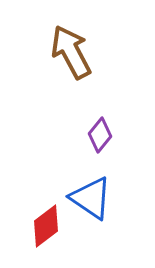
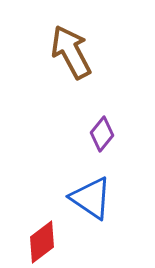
purple diamond: moved 2 px right, 1 px up
red diamond: moved 4 px left, 16 px down
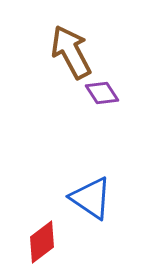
purple diamond: moved 41 px up; rotated 72 degrees counterclockwise
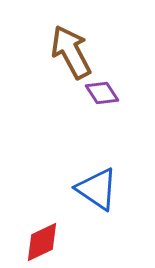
blue triangle: moved 6 px right, 9 px up
red diamond: rotated 12 degrees clockwise
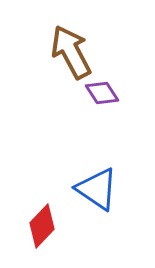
red diamond: moved 16 px up; rotated 21 degrees counterclockwise
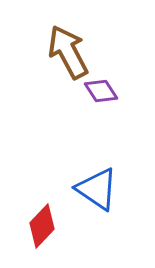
brown arrow: moved 3 px left
purple diamond: moved 1 px left, 2 px up
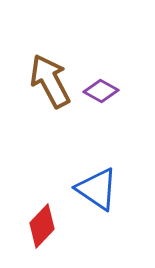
brown arrow: moved 18 px left, 29 px down
purple diamond: rotated 28 degrees counterclockwise
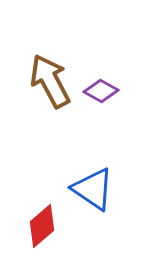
blue triangle: moved 4 px left
red diamond: rotated 6 degrees clockwise
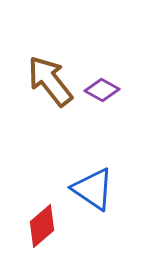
brown arrow: rotated 10 degrees counterclockwise
purple diamond: moved 1 px right, 1 px up
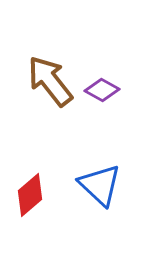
blue triangle: moved 7 px right, 4 px up; rotated 9 degrees clockwise
red diamond: moved 12 px left, 31 px up
